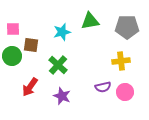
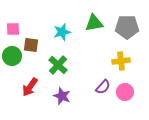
green triangle: moved 4 px right, 2 px down
purple semicircle: rotated 35 degrees counterclockwise
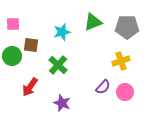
green triangle: moved 1 px left, 1 px up; rotated 12 degrees counterclockwise
pink square: moved 5 px up
yellow cross: rotated 12 degrees counterclockwise
purple star: moved 7 px down
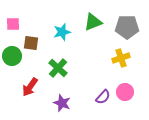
brown square: moved 2 px up
yellow cross: moved 3 px up
green cross: moved 3 px down
purple semicircle: moved 10 px down
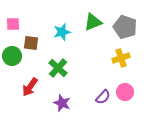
gray pentagon: moved 2 px left; rotated 20 degrees clockwise
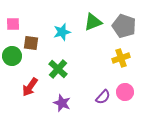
gray pentagon: moved 1 px left, 1 px up
green cross: moved 1 px down
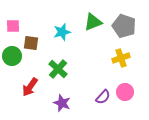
pink square: moved 2 px down
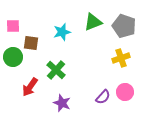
green circle: moved 1 px right, 1 px down
green cross: moved 2 px left, 1 px down
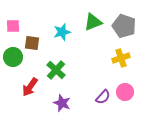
brown square: moved 1 px right
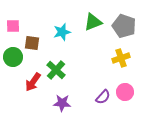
red arrow: moved 3 px right, 5 px up
purple star: rotated 18 degrees counterclockwise
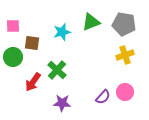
green triangle: moved 2 px left
gray pentagon: moved 2 px up; rotated 10 degrees counterclockwise
yellow cross: moved 4 px right, 3 px up
green cross: moved 1 px right
